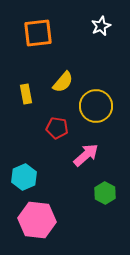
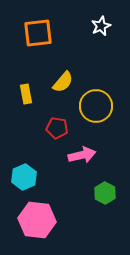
pink arrow: moved 4 px left; rotated 28 degrees clockwise
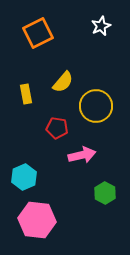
orange square: rotated 20 degrees counterclockwise
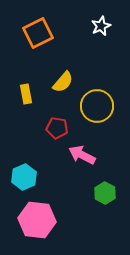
yellow circle: moved 1 px right
pink arrow: rotated 140 degrees counterclockwise
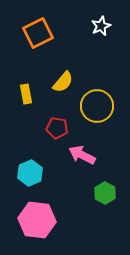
cyan hexagon: moved 6 px right, 4 px up
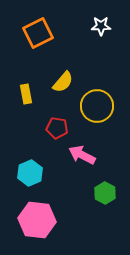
white star: rotated 24 degrees clockwise
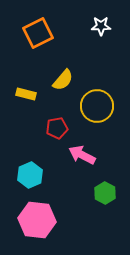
yellow semicircle: moved 2 px up
yellow rectangle: rotated 66 degrees counterclockwise
red pentagon: rotated 20 degrees counterclockwise
cyan hexagon: moved 2 px down
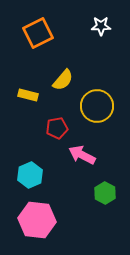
yellow rectangle: moved 2 px right, 1 px down
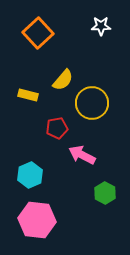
orange square: rotated 16 degrees counterclockwise
yellow circle: moved 5 px left, 3 px up
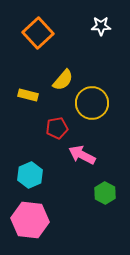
pink hexagon: moved 7 px left
